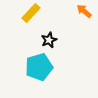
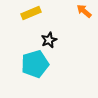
yellow rectangle: rotated 24 degrees clockwise
cyan pentagon: moved 4 px left, 3 px up
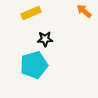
black star: moved 4 px left, 1 px up; rotated 21 degrees clockwise
cyan pentagon: moved 1 px left, 1 px down
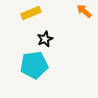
black star: rotated 21 degrees counterclockwise
cyan pentagon: rotated 8 degrees clockwise
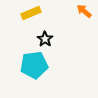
black star: rotated 14 degrees counterclockwise
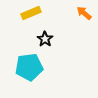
orange arrow: moved 2 px down
cyan pentagon: moved 5 px left, 2 px down
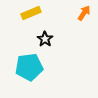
orange arrow: rotated 84 degrees clockwise
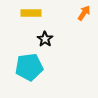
yellow rectangle: rotated 24 degrees clockwise
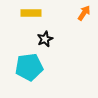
black star: rotated 14 degrees clockwise
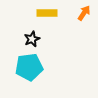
yellow rectangle: moved 16 px right
black star: moved 13 px left
